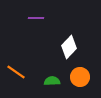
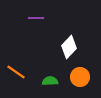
green semicircle: moved 2 px left
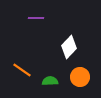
orange line: moved 6 px right, 2 px up
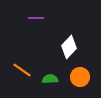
green semicircle: moved 2 px up
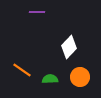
purple line: moved 1 px right, 6 px up
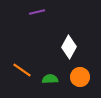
purple line: rotated 14 degrees counterclockwise
white diamond: rotated 15 degrees counterclockwise
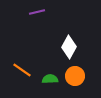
orange circle: moved 5 px left, 1 px up
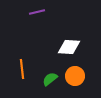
white diamond: rotated 65 degrees clockwise
orange line: moved 1 px up; rotated 48 degrees clockwise
green semicircle: rotated 35 degrees counterclockwise
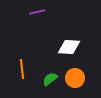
orange circle: moved 2 px down
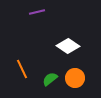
white diamond: moved 1 px left, 1 px up; rotated 30 degrees clockwise
orange line: rotated 18 degrees counterclockwise
